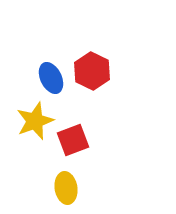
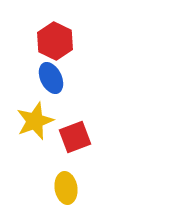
red hexagon: moved 37 px left, 30 px up
red square: moved 2 px right, 3 px up
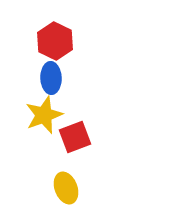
blue ellipse: rotated 24 degrees clockwise
yellow star: moved 9 px right, 6 px up
yellow ellipse: rotated 12 degrees counterclockwise
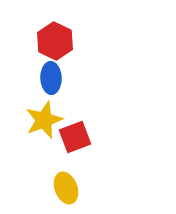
yellow star: moved 5 px down
